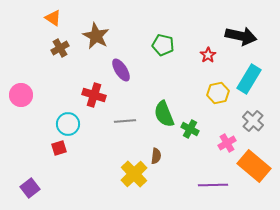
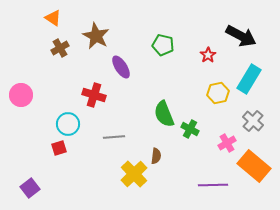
black arrow: rotated 16 degrees clockwise
purple ellipse: moved 3 px up
gray line: moved 11 px left, 16 px down
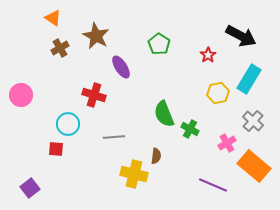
green pentagon: moved 4 px left, 1 px up; rotated 20 degrees clockwise
red square: moved 3 px left, 1 px down; rotated 21 degrees clockwise
yellow cross: rotated 32 degrees counterclockwise
purple line: rotated 24 degrees clockwise
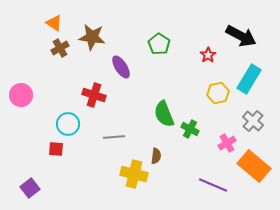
orange triangle: moved 1 px right, 5 px down
brown star: moved 4 px left, 1 px down; rotated 20 degrees counterclockwise
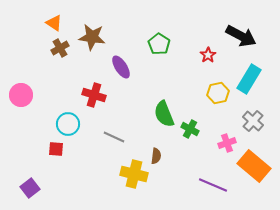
gray line: rotated 30 degrees clockwise
pink cross: rotated 12 degrees clockwise
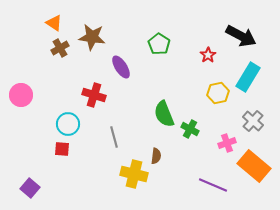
cyan rectangle: moved 1 px left, 2 px up
gray line: rotated 50 degrees clockwise
red square: moved 6 px right
purple square: rotated 12 degrees counterclockwise
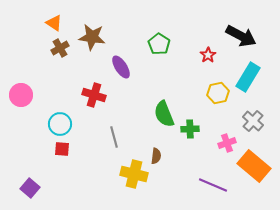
cyan circle: moved 8 px left
green cross: rotated 30 degrees counterclockwise
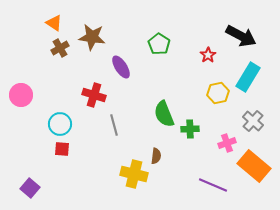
gray line: moved 12 px up
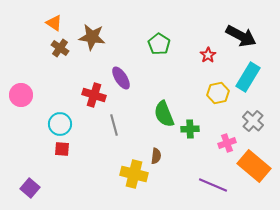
brown cross: rotated 24 degrees counterclockwise
purple ellipse: moved 11 px down
